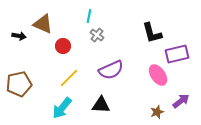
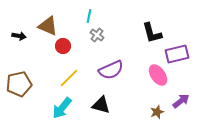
brown triangle: moved 5 px right, 2 px down
black triangle: rotated 12 degrees clockwise
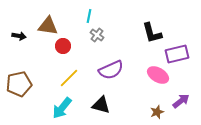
brown triangle: rotated 15 degrees counterclockwise
pink ellipse: rotated 25 degrees counterclockwise
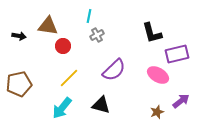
gray cross: rotated 24 degrees clockwise
purple semicircle: moved 3 px right; rotated 20 degrees counterclockwise
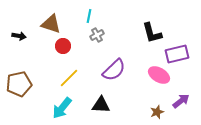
brown triangle: moved 3 px right, 2 px up; rotated 10 degrees clockwise
pink ellipse: moved 1 px right
black triangle: rotated 12 degrees counterclockwise
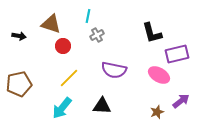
cyan line: moved 1 px left
purple semicircle: rotated 55 degrees clockwise
black triangle: moved 1 px right, 1 px down
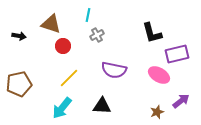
cyan line: moved 1 px up
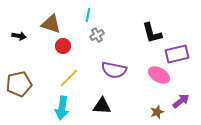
cyan arrow: rotated 30 degrees counterclockwise
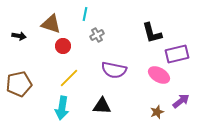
cyan line: moved 3 px left, 1 px up
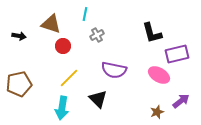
black triangle: moved 4 px left, 7 px up; rotated 42 degrees clockwise
